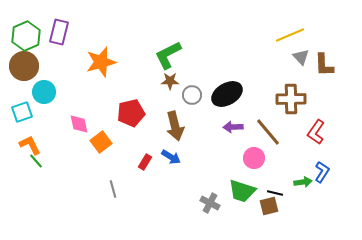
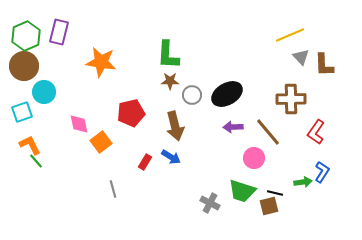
green L-shape: rotated 60 degrees counterclockwise
orange star: rotated 24 degrees clockwise
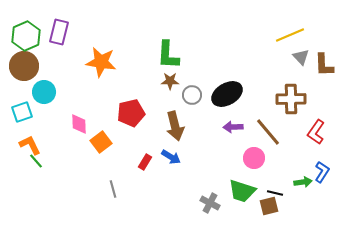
pink diamond: rotated 10 degrees clockwise
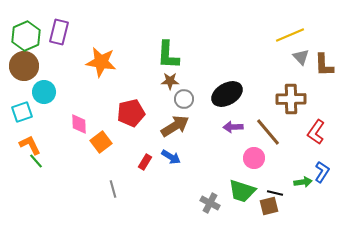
gray circle: moved 8 px left, 4 px down
brown arrow: rotated 108 degrees counterclockwise
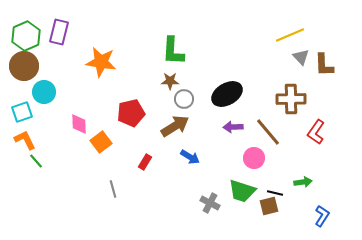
green L-shape: moved 5 px right, 4 px up
orange L-shape: moved 5 px left, 5 px up
blue arrow: moved 19 px right
blue L-shape: moved 44 px down
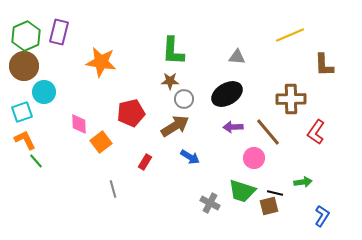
gray triangle: moved 64 px left; rotated 42 degrees counterclockwise
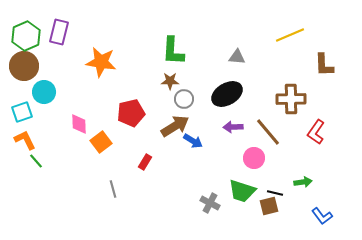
blue arrow: moved 3 px right, 16 px up
blue L-shape: rotated 110 degrees clockwise
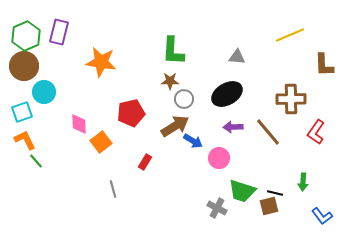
pink circle: moved 35 px left
green arrow: rotated 102 degrees clockwise
gray cross: moved 7 px right, 5 px down
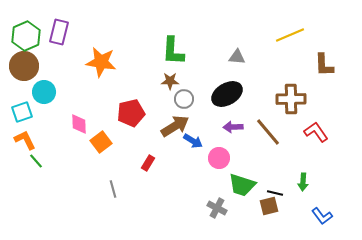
red L-shape: rotated 110 degrees clockwise
red rectangle: moved 3 px right, 1 px down
green trapezoid: moved 6 px up
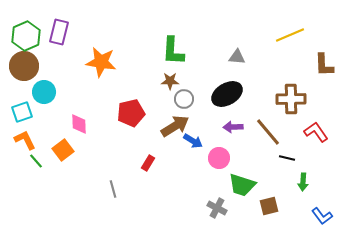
orange square: moved 38 px left, 8 px down
black line: moved 12 px right, 35 px up
